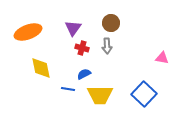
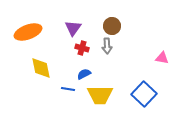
brown circle: moved 1 px right, 3 px down
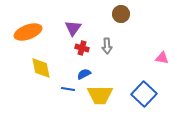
brown circle: moved 9 px right, 12 px up
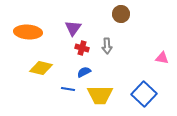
orange ellipse: rotated 24 degrees clockwise
yellow diamond: rotated 65 degrees counterclockwise
blue semicircle: moved 2 px up
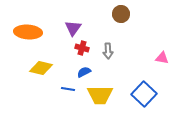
gray arrow: moved 1 px right, 5 px down
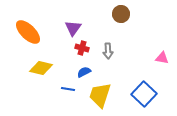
orange ellipse: rotated 40 degrees clockwise
yellow trapezoid: rotated 108 degrees clockwise
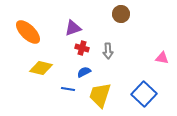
purple triangle: rotated 36 degrees clockwise
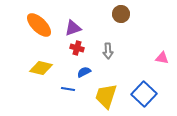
orange ellipse: moved 11 px right, 7 px up
red cross: moved 5 px left
yellow trapezoid: moved 6 px right, 1 px down
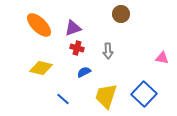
blue line: moved 5 px left, 10 px down; rotated 32 degrees clockwise
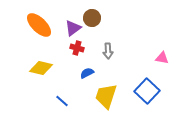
brown circle: moved 29 px left, 4 px down
purple triangle: rotated 18 degrees counterclockwise
blue semicircle: moved 3 px right, 1 px down
blue square: moved 3 px right, 3 px up
blue line: moved 1 px left, 2 px down
